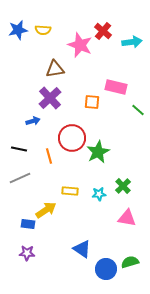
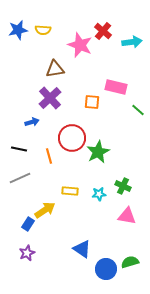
blue arrow: moved 1 px left, 1 px down
green cross: rotated 21 degrees counterclockwise
yellow arrow: moved 1 px left
pink triangle: moved 2 px up
blue rectangle: rotated 64 degrees counterclockwise
purple star: rotated 28 degrees counterclockwise
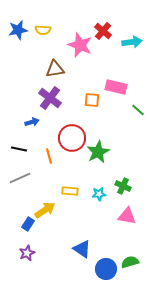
purple cross: rotated 10 degrees counterclockwise
orange square: moved 2 px up
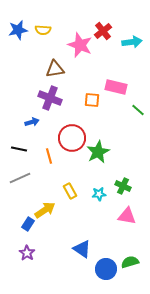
red cross: rotated 12 degrees clockwise
purple cross: rotated 15 degrees counterclockwise
yellow rectangle: rotated 56 degrees clockwise
purple star: rotated 14 degrees counterclockwise
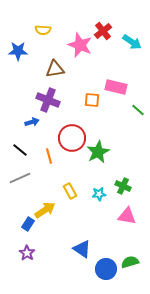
blue star: moved 21 px down; rotated 12 degrees clockwise
cyan arrow: rotated 42 degrees clockwise
purple cross: moved 2 px left, 2 px down
black line: moved 1 px right, 1 px down; rotated 28 degrees clockwise
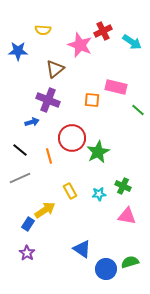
red cross: rotated 12 degrees clockwise
brown triangle: rotated 30 degrees counterclockwise
